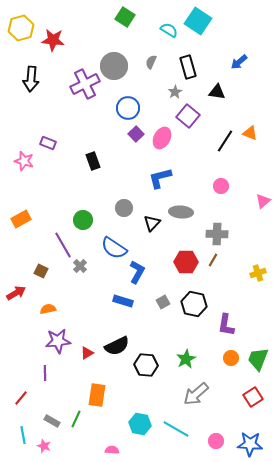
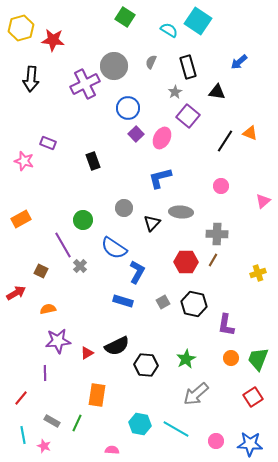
green line at (76, 419): moved 1 px right, 4 px down
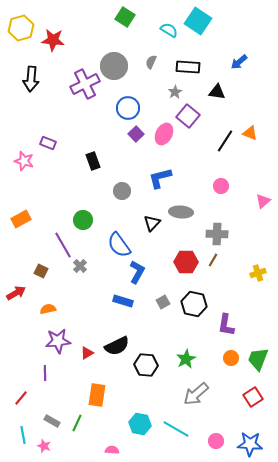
black rectangle at (188, 67): rotated 70 degrees counterclockwise
pink ellipse at (162, 138): moved 2 px right, 4 px up
gray circle at (124, 208): moved 2 px left, 17 px up
blue semicircle at (114, 248): moved 5 px right, 3 px up; rotated 20 degrees clockwise
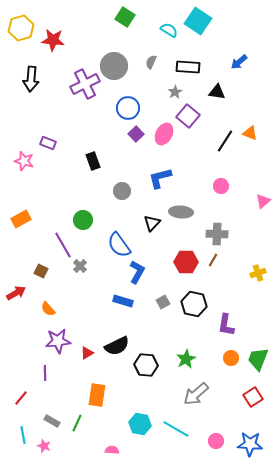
orange semicircle at (48, 309): rotated 119 degrees counterclockwise
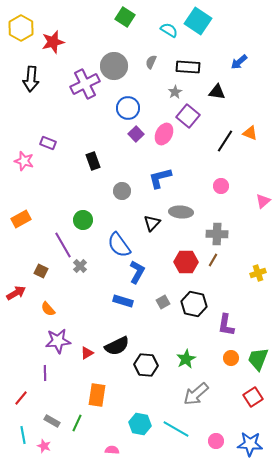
yellow hexagon at (21, 28): rotated 15 degrees counterclockwise
red star at (53, 40): moved 2 px down; rotated 20 degrees counterclockwise
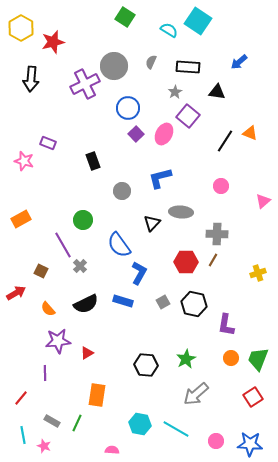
blue L-shape at (137, 272): moved 2 px right, 1 px down
black semicircle at (117, 346): moved 31 px left, 42 px up
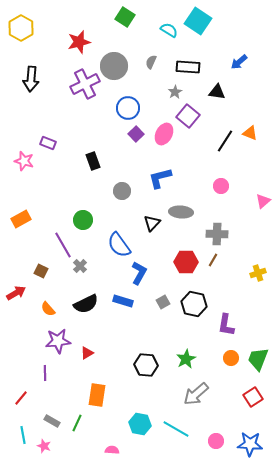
red star at (53, 42): moved 26 px right
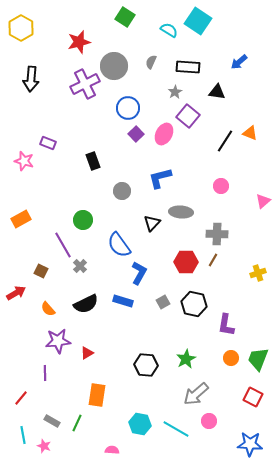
red square at (253, 397): rotated 30 degrees counterclockwise
pink circle at (216, 441): moved 7 px left, 20 px up
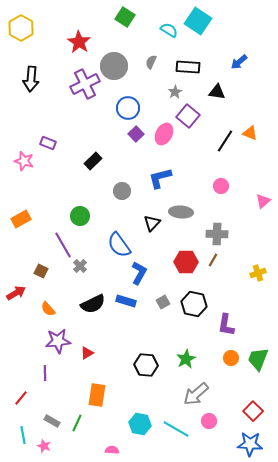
red star at (79, 42): rotated 25 degrees counterclockwise
black rectangle at (93, 161): rotated 66 degrees clockwise
green circle at (83, 220): moved 3 px left, 4 px up
blue rectangle at (123, 301): moved 3 px right
black semicircle at (86, 304): moved 7 px right
red square at (253, 397): moved 14 px down; rotated 18 degrees clockwise
